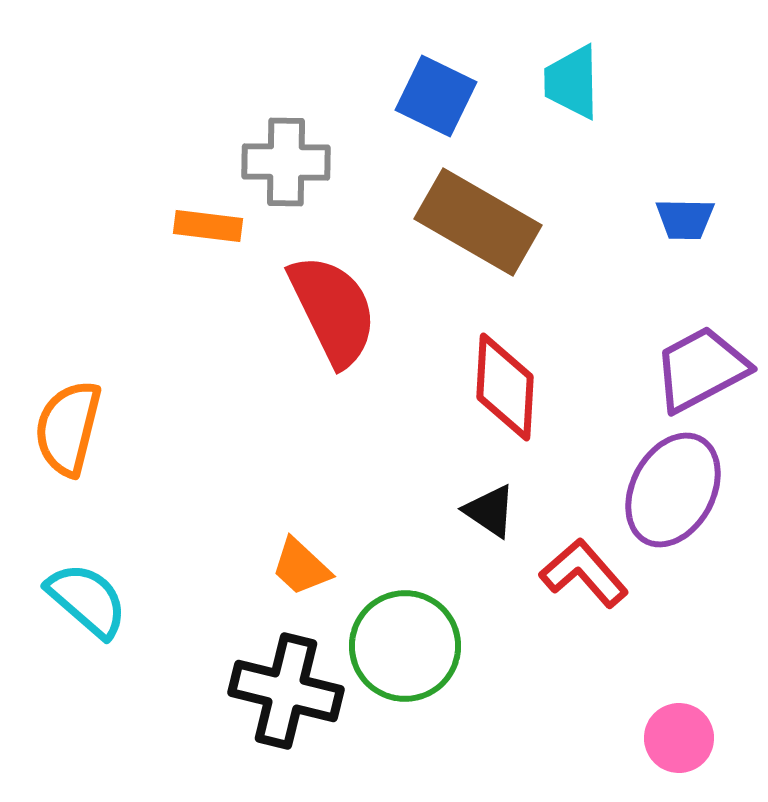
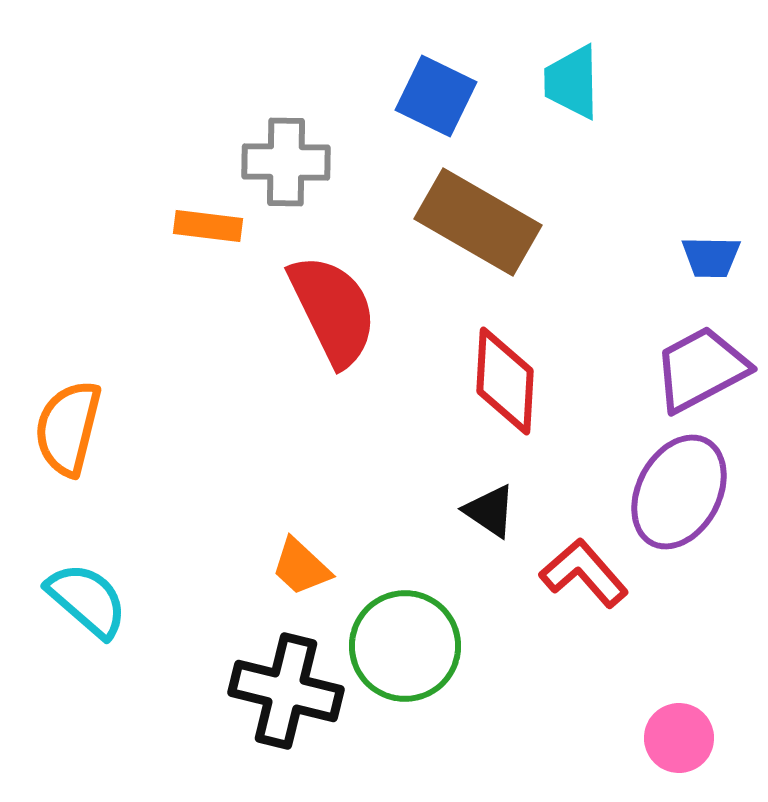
blue trapezoid: moved 26 px right, 38 px down
red diamond: moved 6 px up
purple ellipse: moved 6 px right, 2 px down
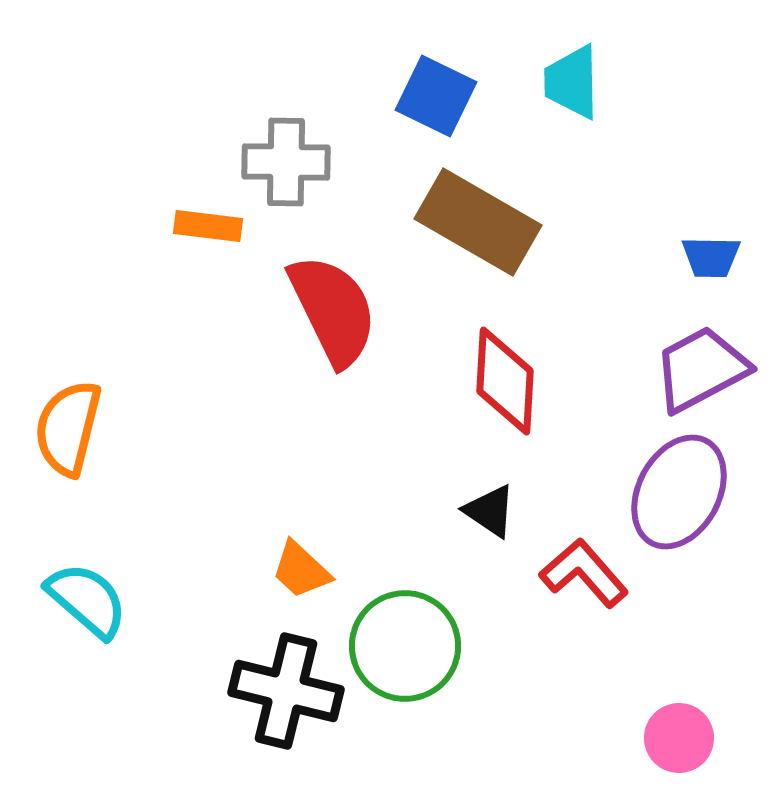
orange trapezoid: moved 3 px down
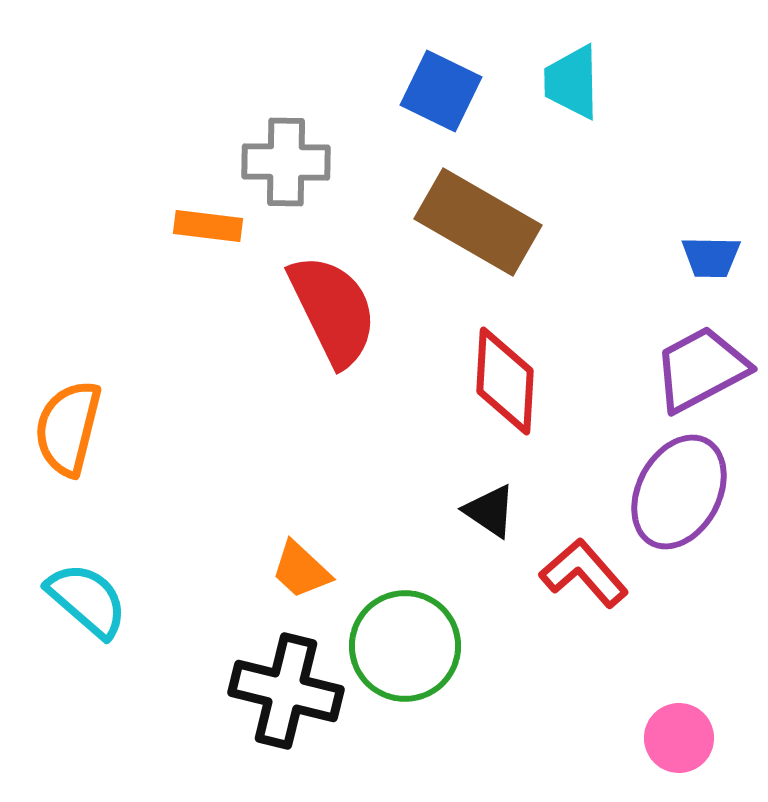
blue square: moved 5 px right, 5 px up
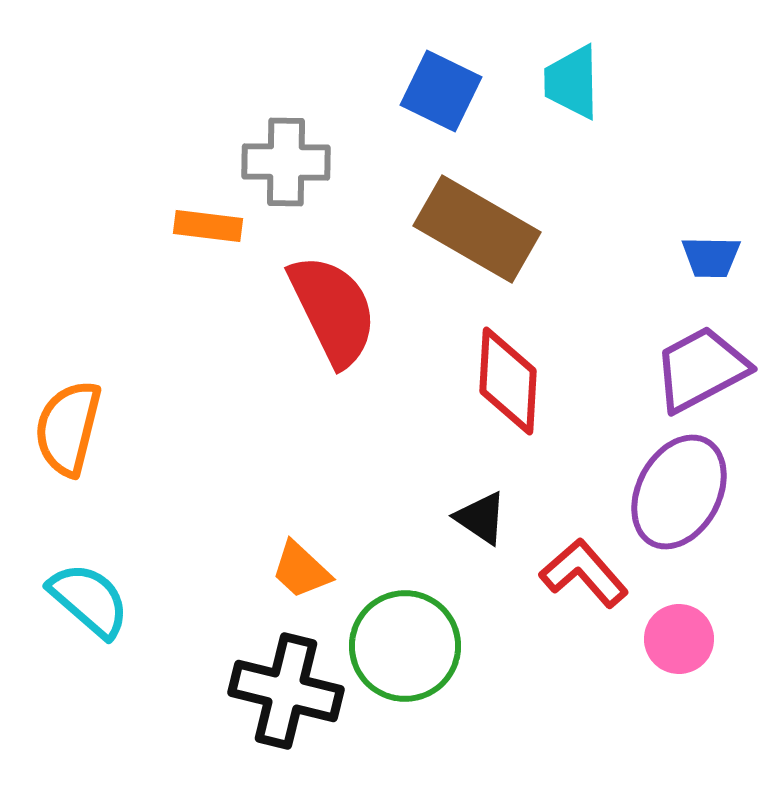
brown rectangle: moved 1 px left, 7 px down
red diamond: moved 3 px right
black triangle: moved 9 px left, 7 px down
cyan semicircle: moved 2 px right
pink circle: moved 99 px up
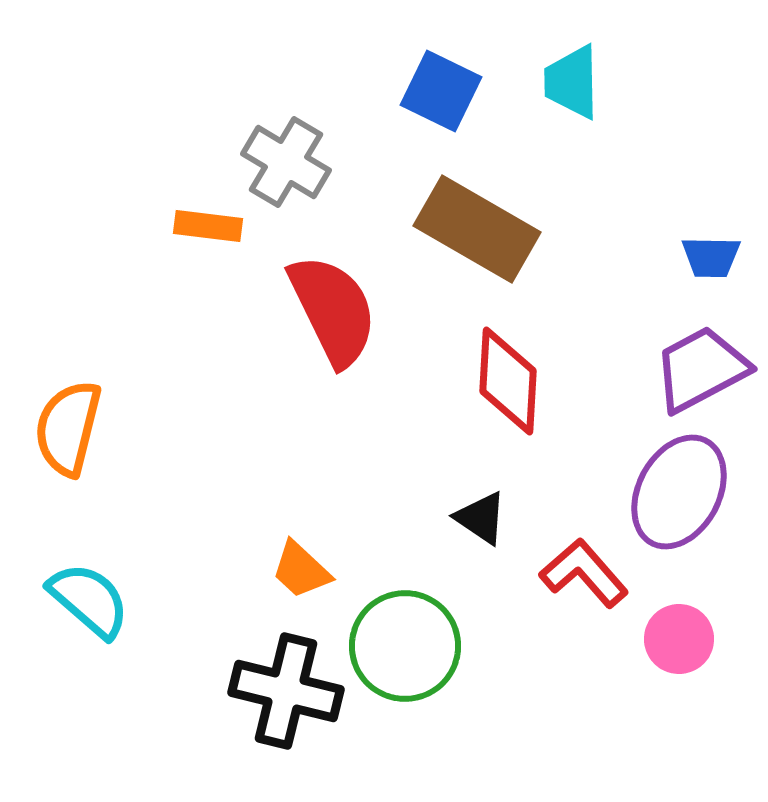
gray cross: rotated 30 degrees clockwise
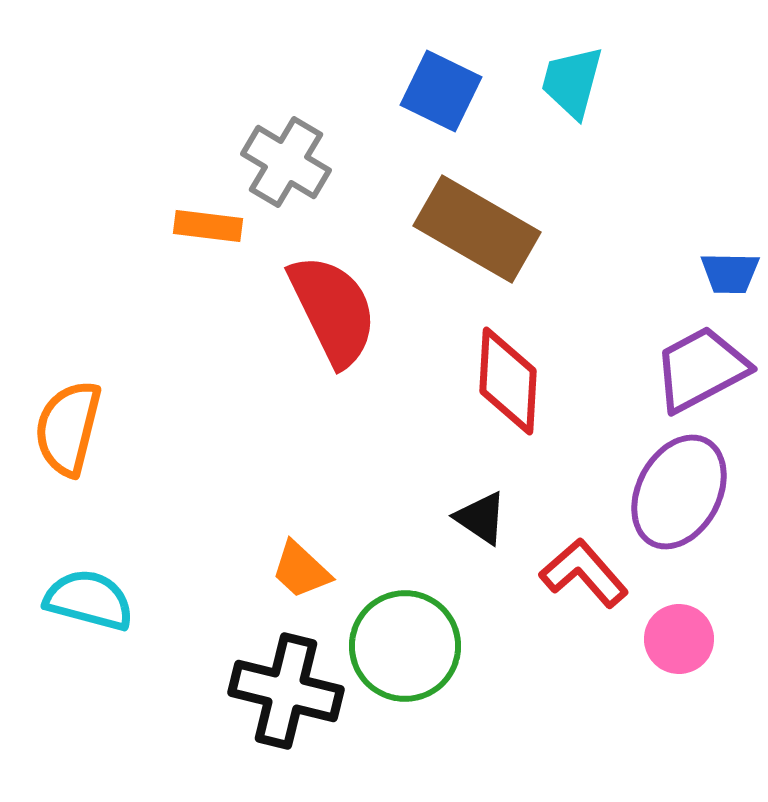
cyan trapezoid: rotated 16 degrees clockwise
blue trapezoid: moved 19 px right, 16 px down
cyan semicircle: rotated 26 degrees counterclockwise
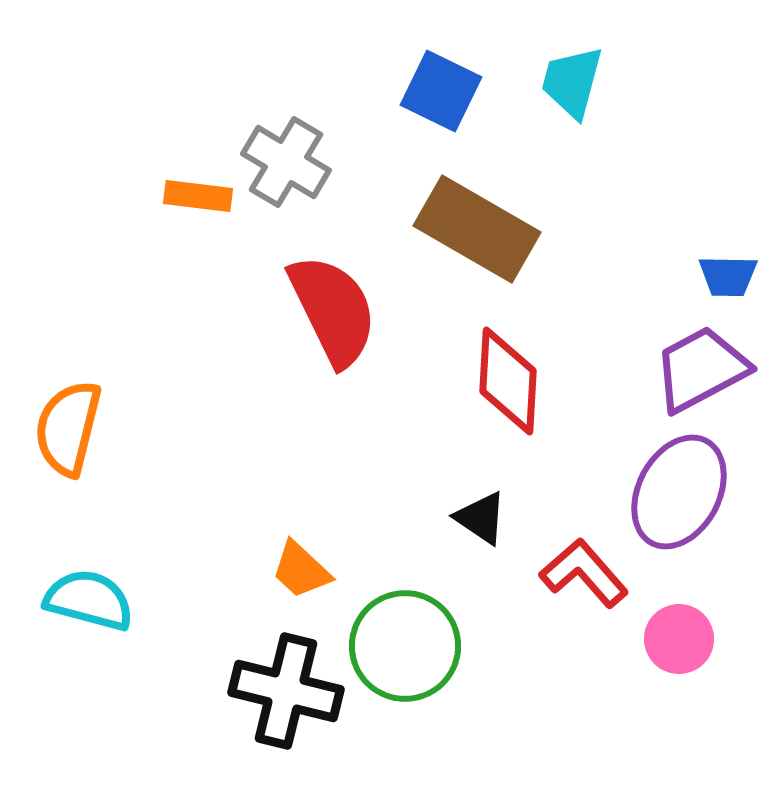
orange rectangle: moved 10 px left, 30 px up
blue trapezoid: moved 2 px left, 3 px down
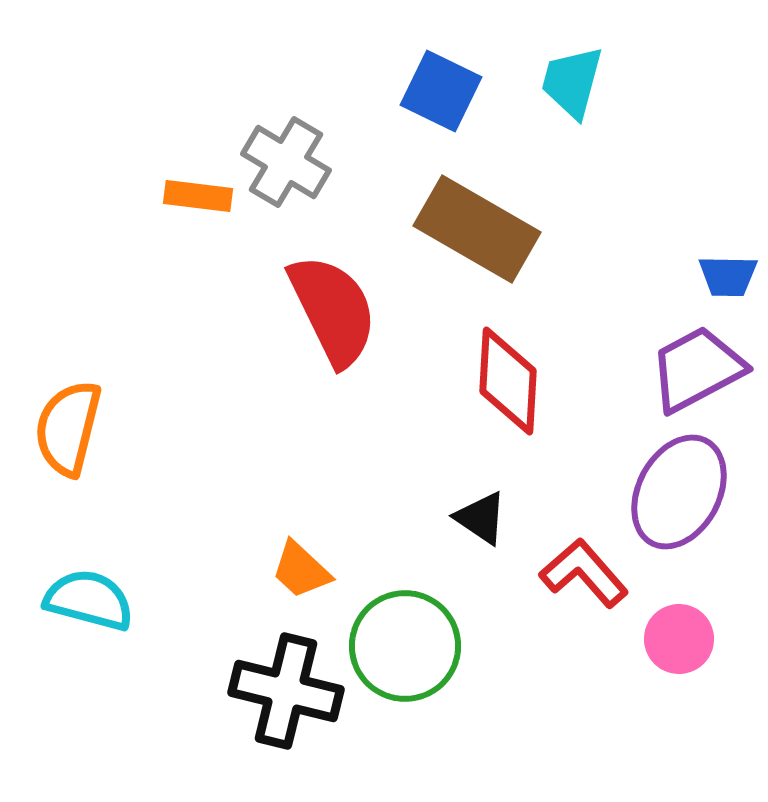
purple trapezoid: moved 4 px left
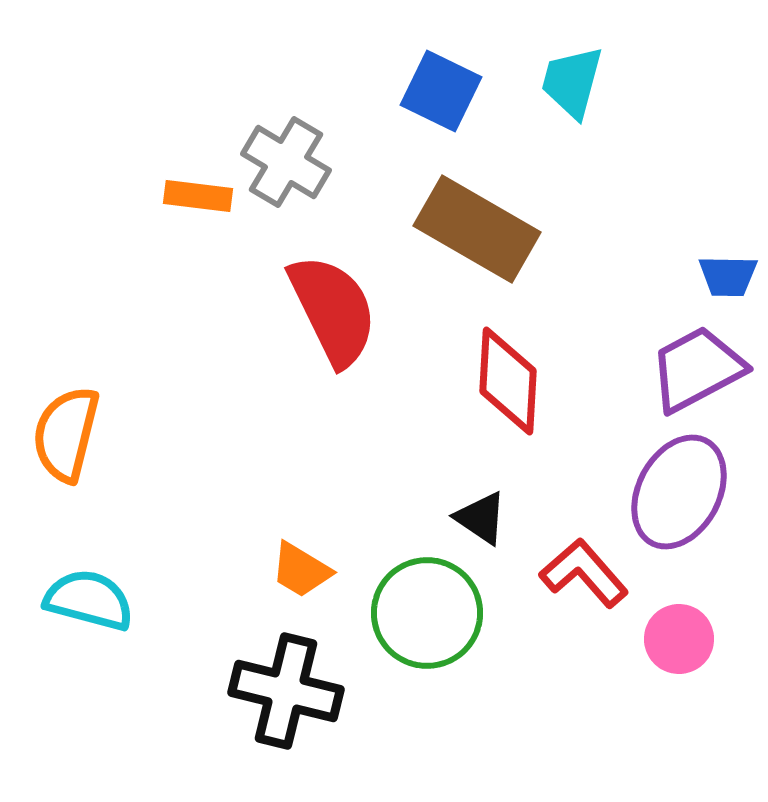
orange semicircle: moved 2 px left, 6 px down
orange trapezoid: rotated 12 degrees counterclockwise
green circle: moved 22 px right, 33 px up
